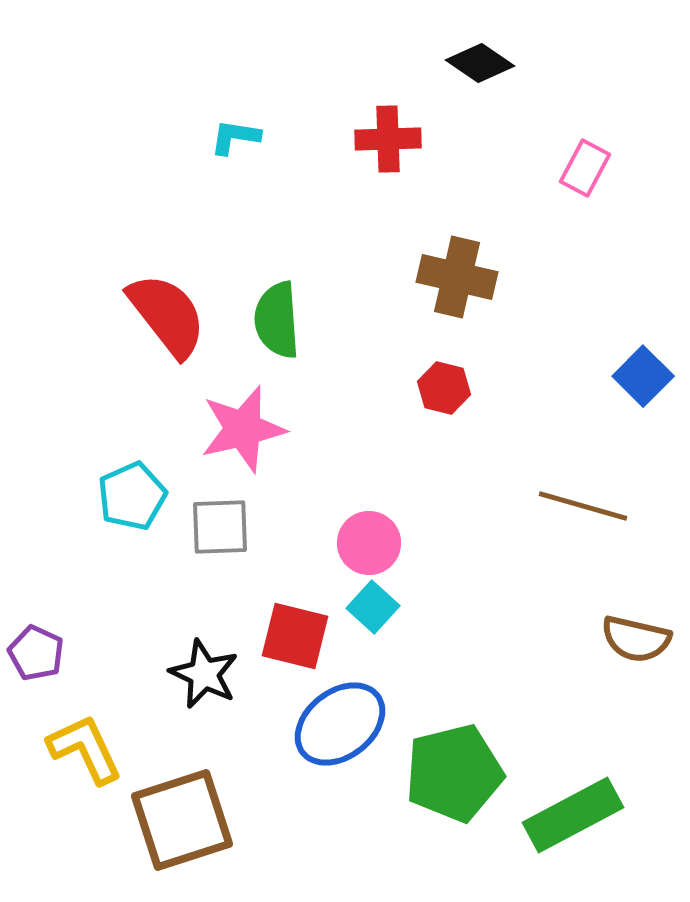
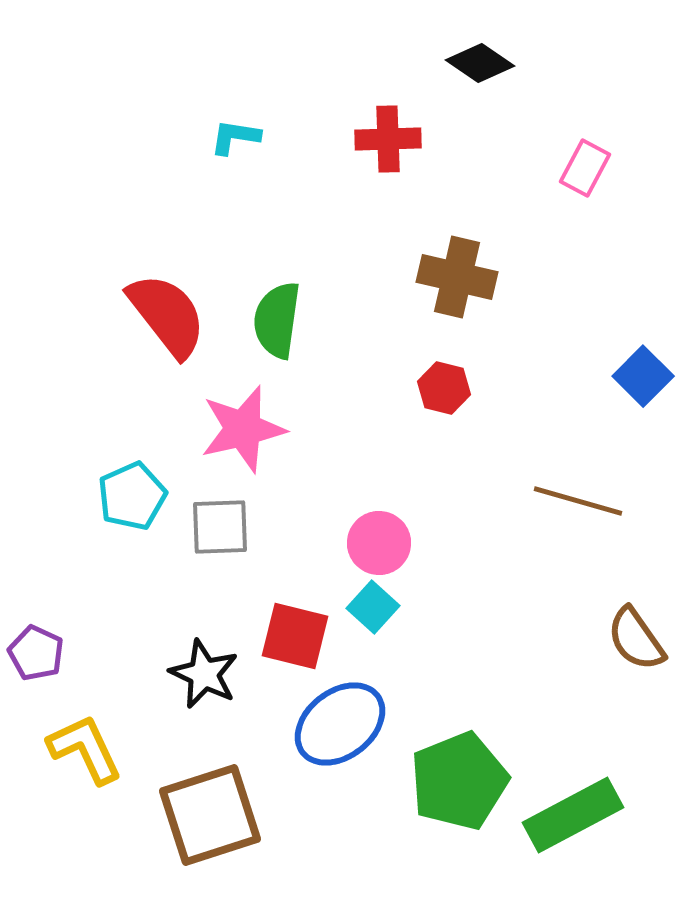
green semicircle: rotated 12 degrees clockwise
brown line: moved 5 px left, 5 px up
pink circle: moved 10 px right
brown semicircle: rotated 42 degrees clockwise
green pentagon: moved 5 px right, 8 px down; rotated 8 degrees counterclockwise
brown square: moved 28 px right, 5 px up
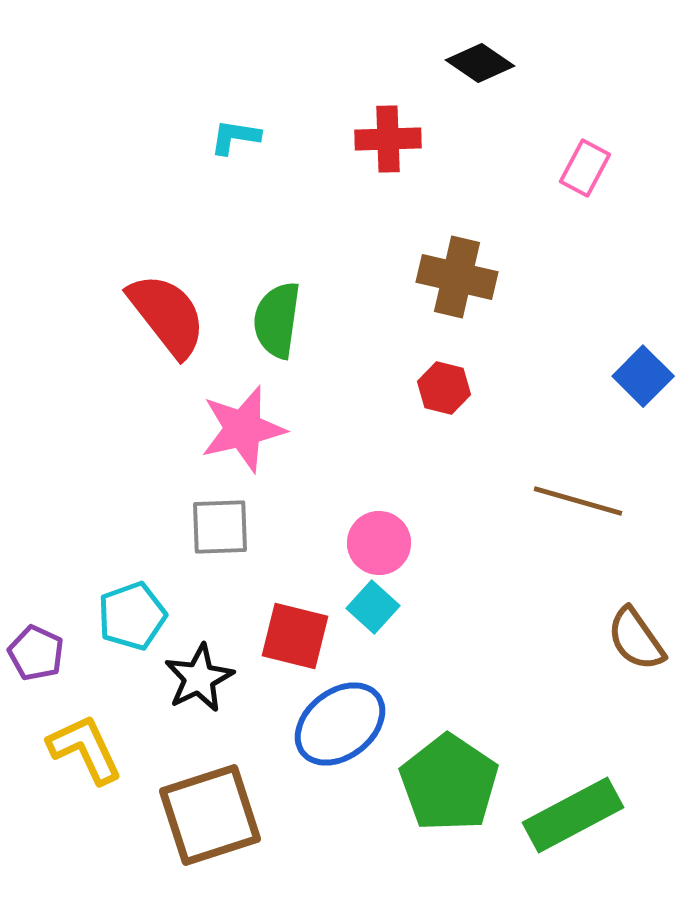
cyan pentagon: moved 120 px down; rotated 4 degrees clockwise
black star: moved 5 px left, 4 px down; rotated 20 degrees clockwise
green pentagon: moved 10 px left, 2 px down; rotated 16 degrees counterclockwise
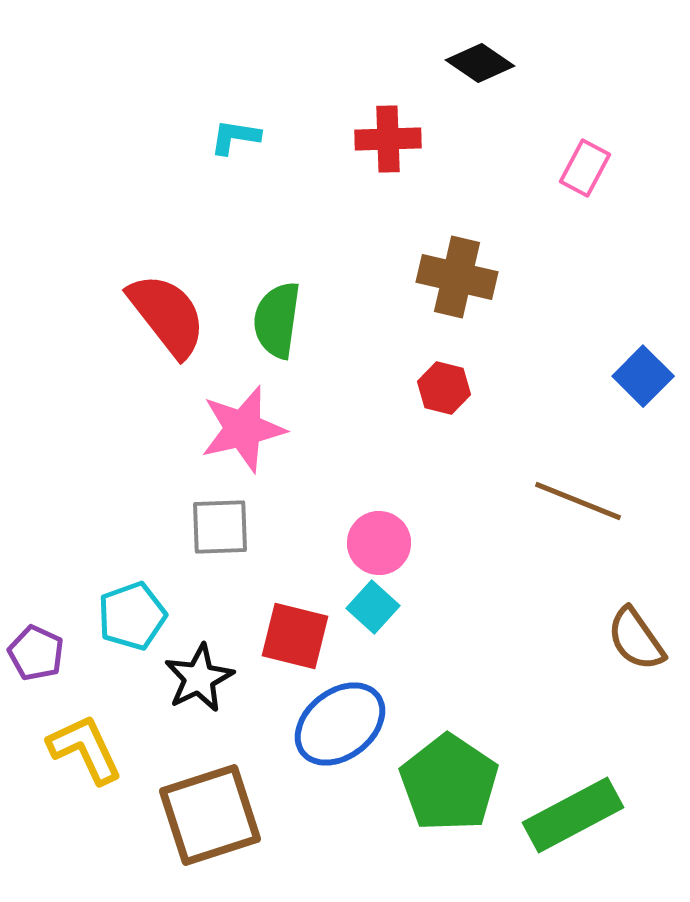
brown line: rotated 6 degrees clockwise
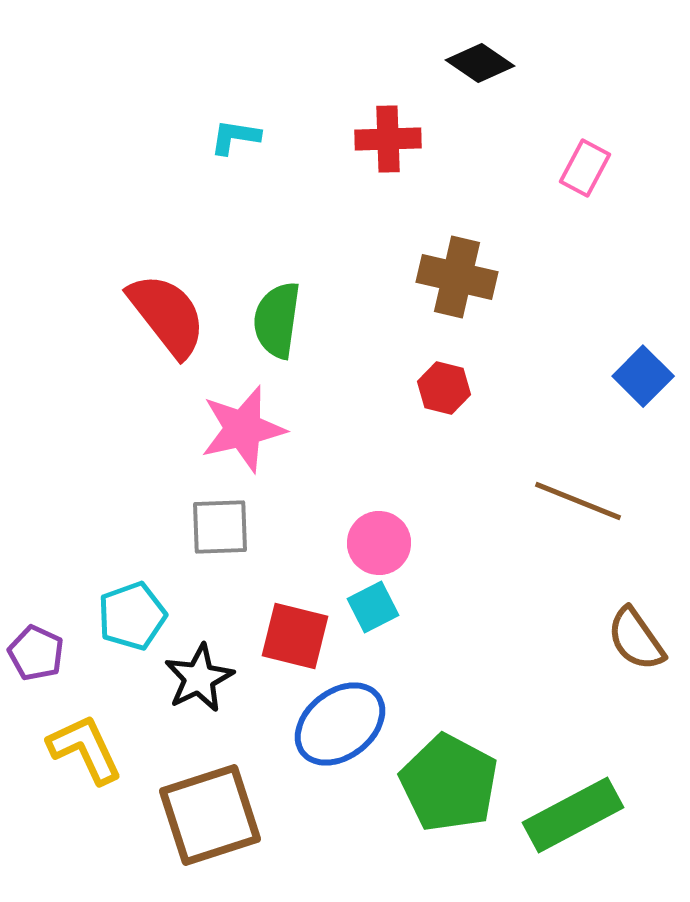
cyan square: rotated 21 degrees clockwise
green pentagon: rotated 6 degrees counterclockwise
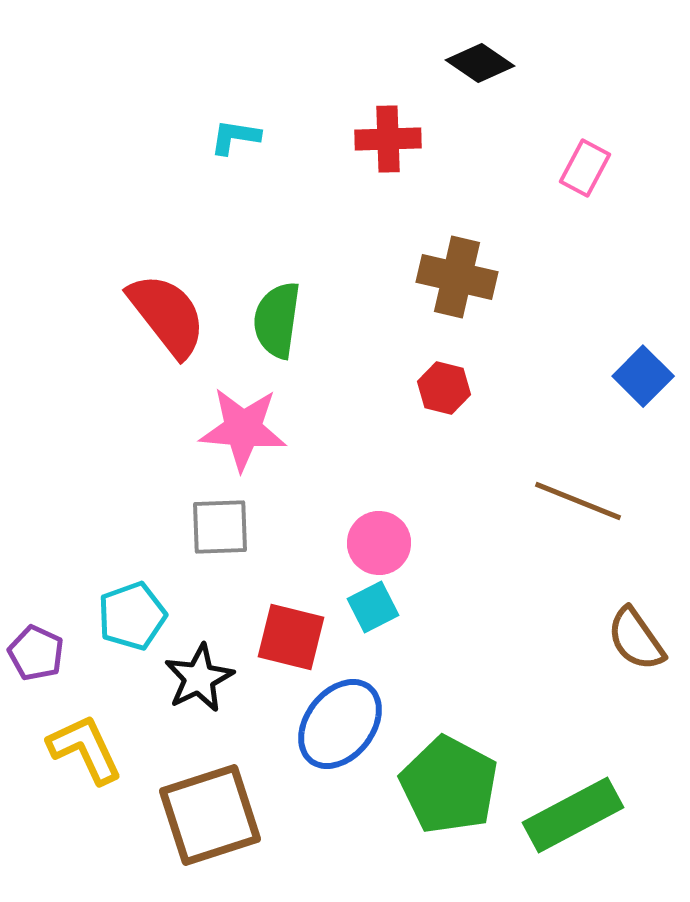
pink star: rotated 18 degrees clockwise
red square: moved 4 px left, 1 px down
blue ellipse: rotated 14 degrees counterclockwise
green pentagon: moved 2 px down
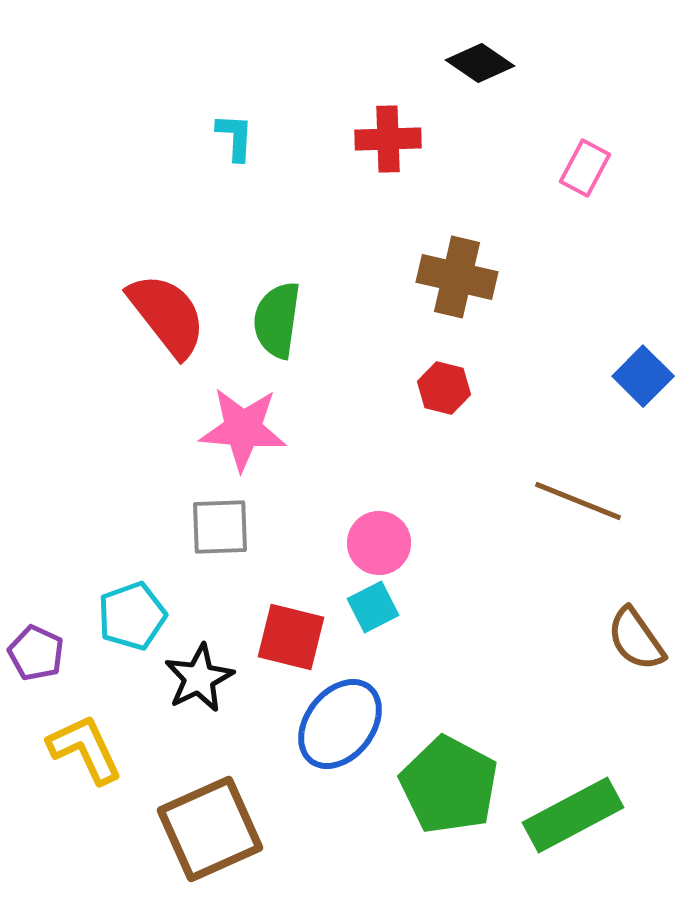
cyan L-shape: rotated 84 degrees clockwise
brown square: moved 14 px down; rotated 6 degrees counterclockwise
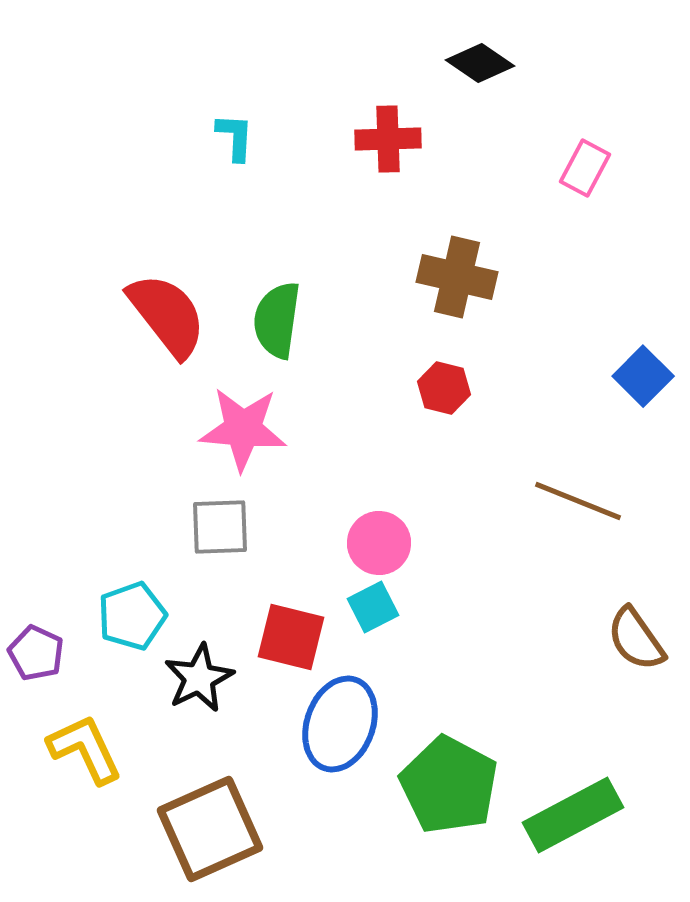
blue ellipse: rotated 18 degrees counterclockwise
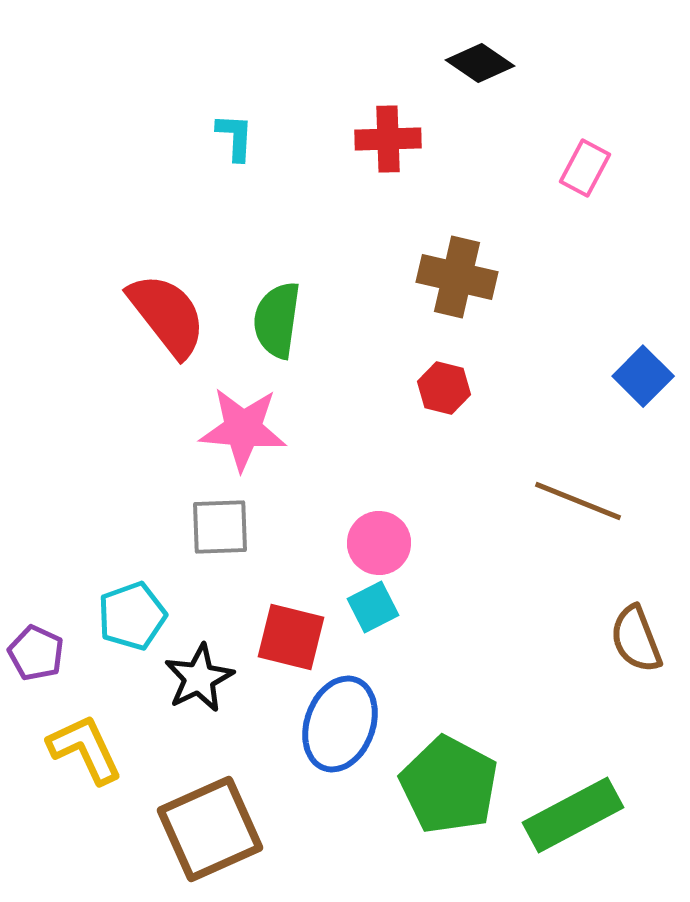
brown semicircle: rotated 14 degrees clockwise
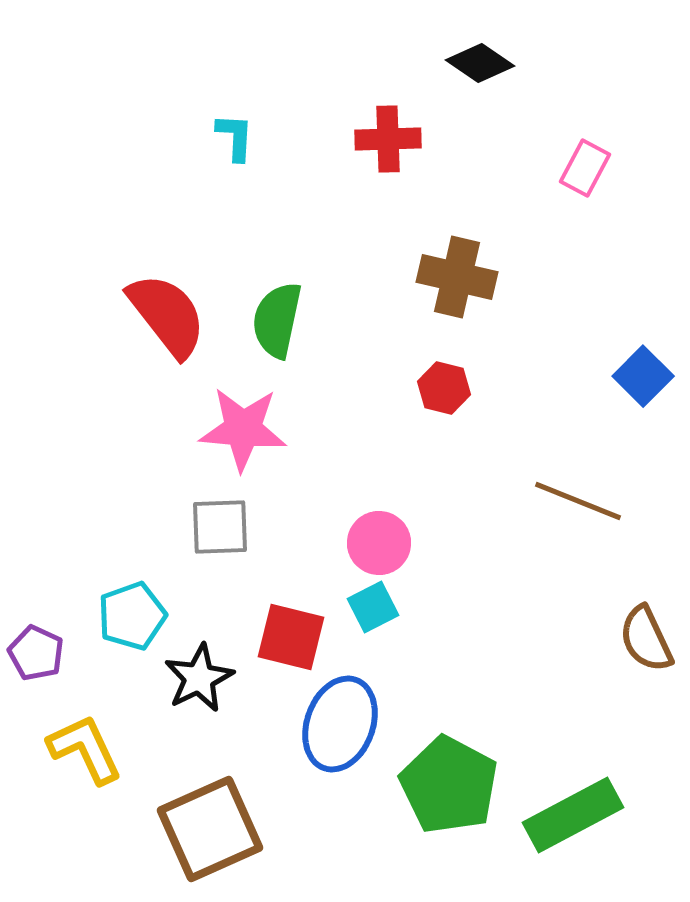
green semicircle: rotated 4 degrees clockwise
brown semicircle: moved 10 px right; rotated 4 degrees counterclockwise
